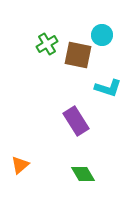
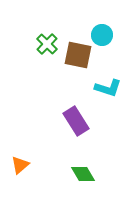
green cross: rotated 15 degrees counterclockwise
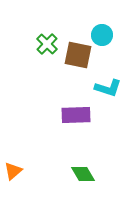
purple rectangle: moved 6 px up; rotated 60 degrees counterclockwise
orange triangle: moved 7 px left, 6 px down
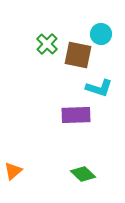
cyan circle: moved 1 px left, 1 px up
cyan L-shape: moved 9 px left
green diamond: rotated 15 degrees counterclockwise
